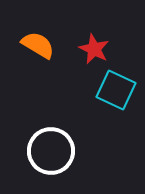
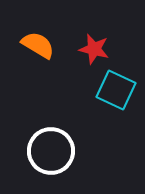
red star: rotated 12 degrees counterclockwise
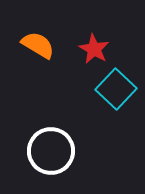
red star: rotated 16 degrees clockwise
cyan square: moved 1 px up; rotated 18 degrees clockwise
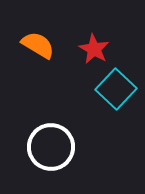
white circle: moved 4 px up
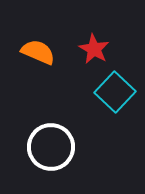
orange semicircle: moved 7 px down; rotated 8 degrees counterclockwise
cyan square: moved 1 px left, 3 px down
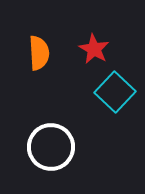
orange semicircle: moved 1 px right, 1 px down; rotated 64 degrees clockwise
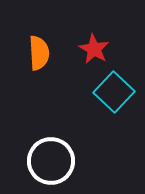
cyan square: moved 1 px left
white circle: moved 14 px down
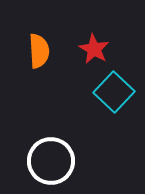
orange semicircle: moved 2 px up
